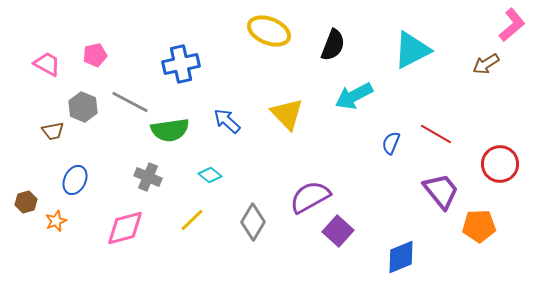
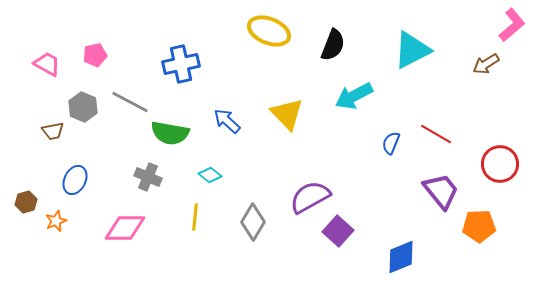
green semicircle: moved 3 px down; rotated 18 degrees clockwise
yellow line: moved 3 px right, 3 px up; rotated 40 degrees counterclockwise
pink diamond: rotated 15 degrees clockwise
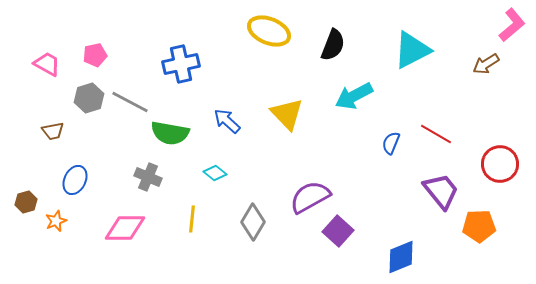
gray hexagon: moved 6 px right, 9 px up; rotated 20 degrees clockwise
cyan diamond: moved 5 px right, 2 px up
yellow line: moved 3 px left, 2 px down
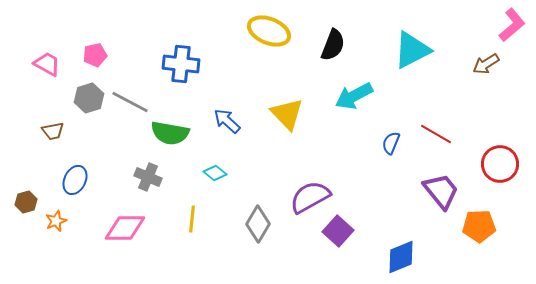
blue cross: rotated 18 degrees clockwise
gray diamond: moved 5 px right, 2 px down
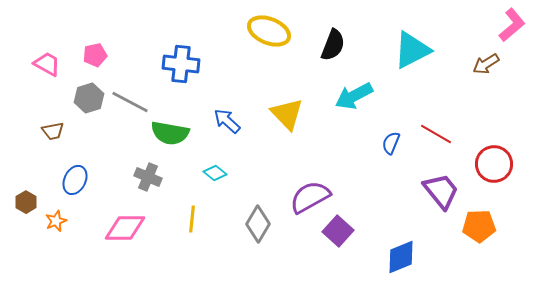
red circle: moved 6 px left
brown hexagon: rotated 15 degrees counterclockwise
